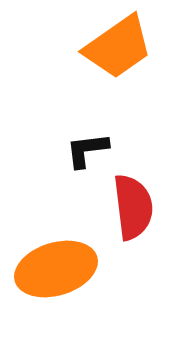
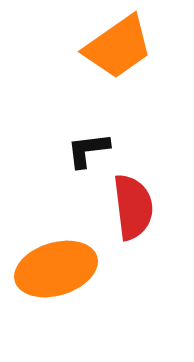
black L-shape: moved 1 px right
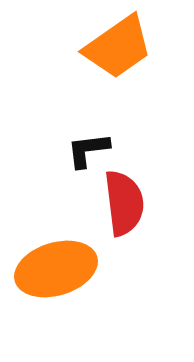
red semicircle: moved 9 px left, 4 px up
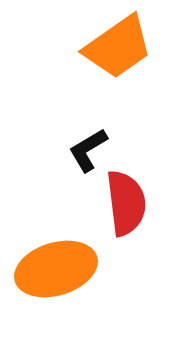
black L-shape: rotated 24 degrees counterclockwise
red semicircle: moved 2 px right
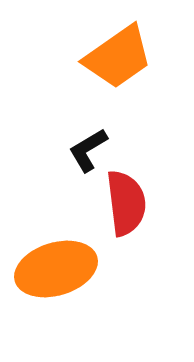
orange trapezoid: moved 10 px down
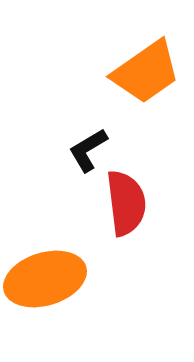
orange trapezoid: moved 28 px right, 15 px down
orange ellipse: moved 11 px left, 10 px down
